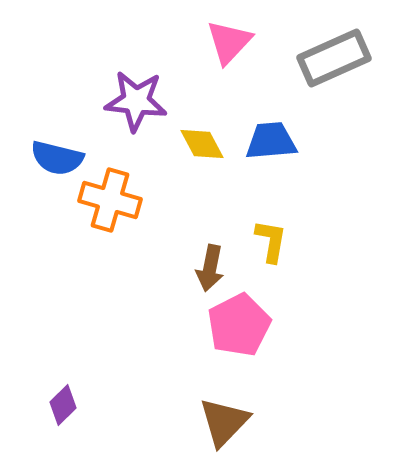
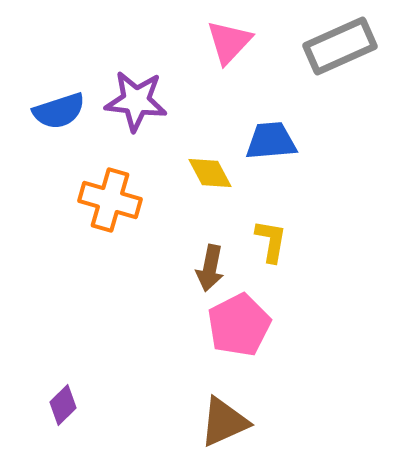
gray rectangle: moved 6 px right, 12 px up
yellow diamond: moved 8 px right, 29 px down
blue semicircle: moved 2 px right, 47 px up; rotated 32 degrees counterclockwise
brown triangle: rotated 22 degrees clockwise
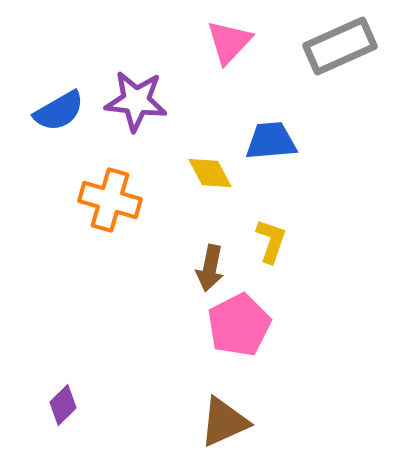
blue semicircle: rotated 12 degrees counterclockwise
yellow L-shape: rotated 9 degrees clockwise
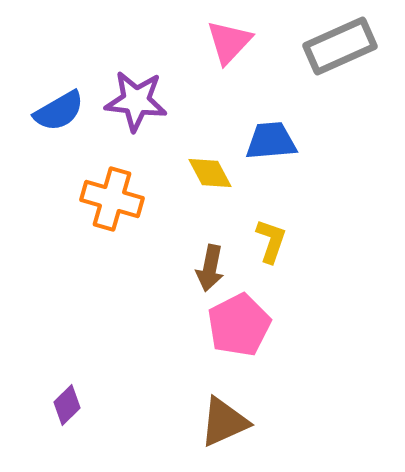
orange cross: moved 2 px right, 1 px up
purple diamond: moved 4 px right
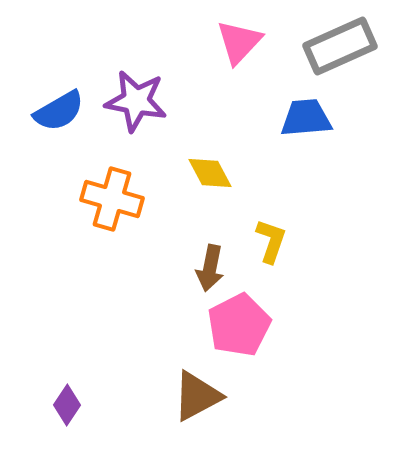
pink triangle: moved 10 px right
purple star: rotated 4 degrees clockwise
blue trapezoid: moved 35 px right, 23 px up
purple diamond: rotated 12 degrees counterclockwise
brown triangle: moved 27 px left, 26 px up; rotated 4 degrees counterclockwise
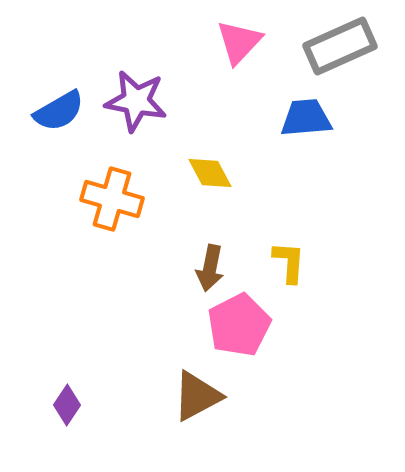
yellow L-shape: moved 18 px right, 21 px down; rotated 15 degrees counterclockwise
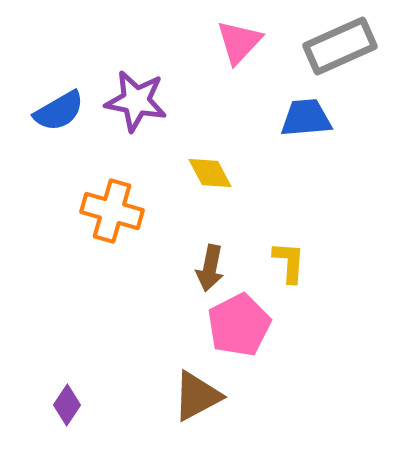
orange cross: moved 12 px down
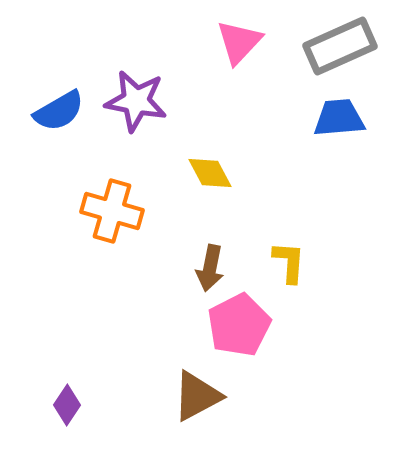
blue trapezoid: moved 33 px right
